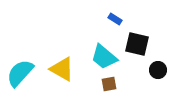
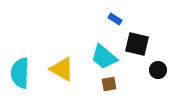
cyan semicircle: rotated 40 degrees counterclockwise
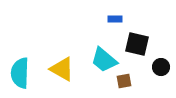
blue rectangle: rotated 32 degrees counterclockwise
cyan trapezoid: moved 3 px down
black circle: moved 3 px right, 3 px up
brown square: moved 15 px right, 3 px up
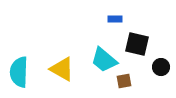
cyan semicircle: moved 1 px left, 1 px up
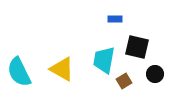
black square: moved 3 px down
cyan trapezoid: rotated 60 degrees clockwise
black circle: moved 6 px left, 7 px down
cyan semicircle: rotated 28 degrees counterclockwise
brown square: rotated 21 degrees counterclockwise
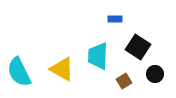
black square: moved 1 px right; rotated 20 degrees clockwise
cyan trapezoid: moved 6 px left, 4 px up; rotated 8 degrees counterclockwise
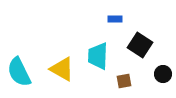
black square: moved 2 px right, 2 px up
black circle: moved 8 px right
brown square: rotated 21 degrees clockwise
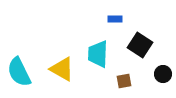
cyan trapezoid: moved 2 px up
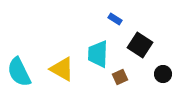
blue rectangle: rotated 32 degrees clockwise
brown square: moved 4 px left, 4 px up; rotated 14 degrees counterclockwise
